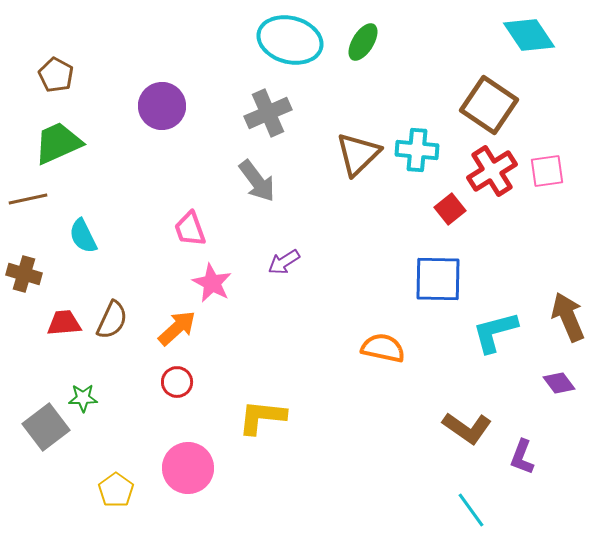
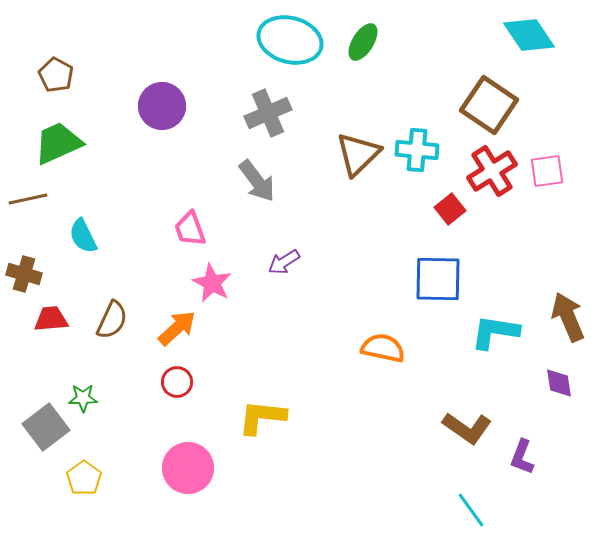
red trapezoid: moved 13 px left, 4 px up
cyan L-shape: rotated 24 degrees clockwise
purple diamond: rotated 28 degrees clockwise
yellow pentagon: moved 32 px left, 12 px up
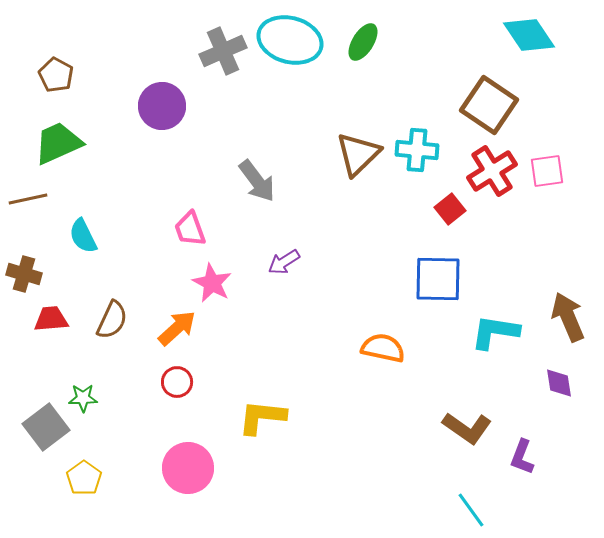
gray cross: moved 45 px left, 62 px up
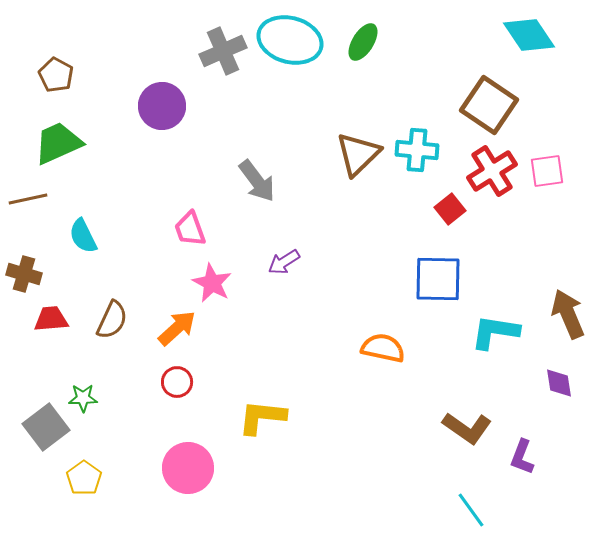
brown arrow: moved 3 px up
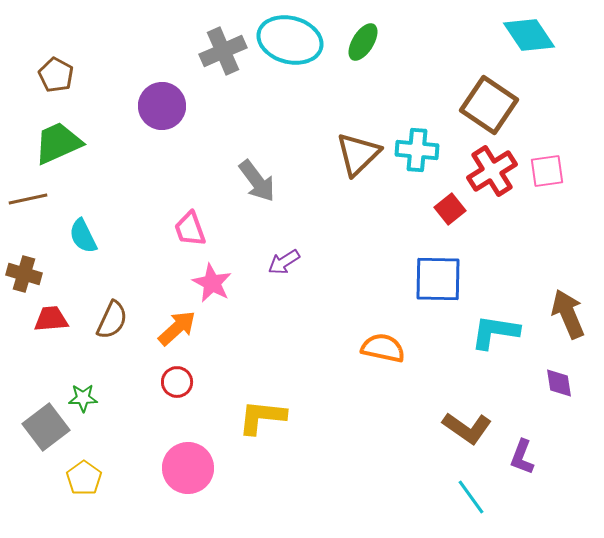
cyan line: moved 13 px up
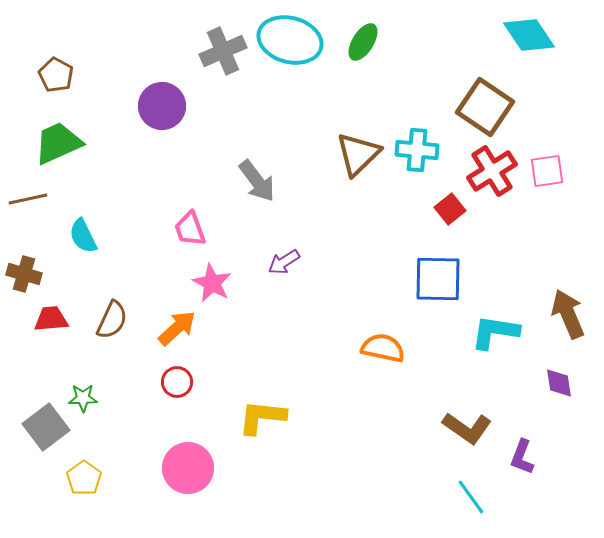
brown square: moved 4 px left, 2 px down
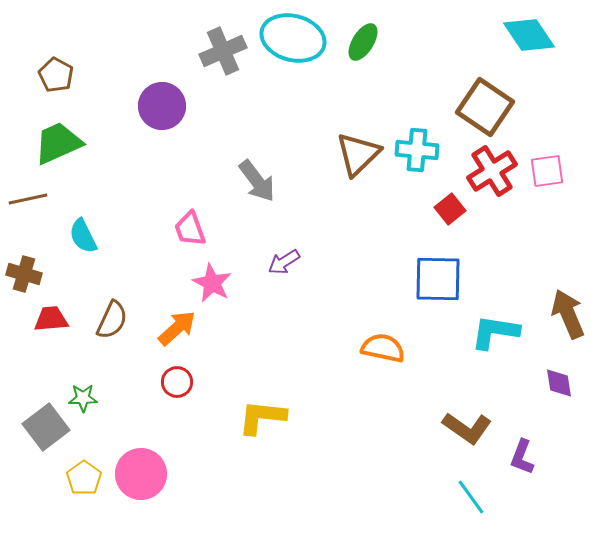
cyan ellipse: moved 3 px right, 2 px up
pink circle: moved 47 px left, 6 px down
